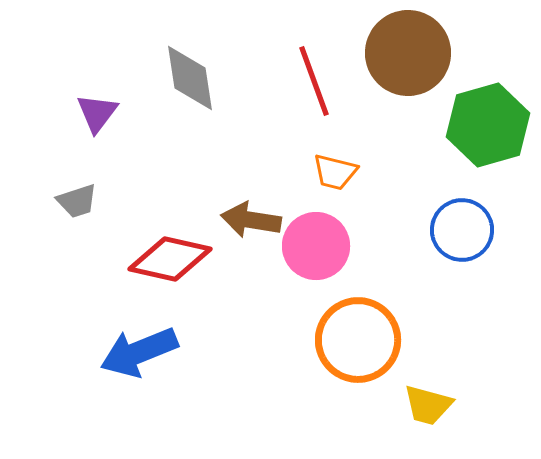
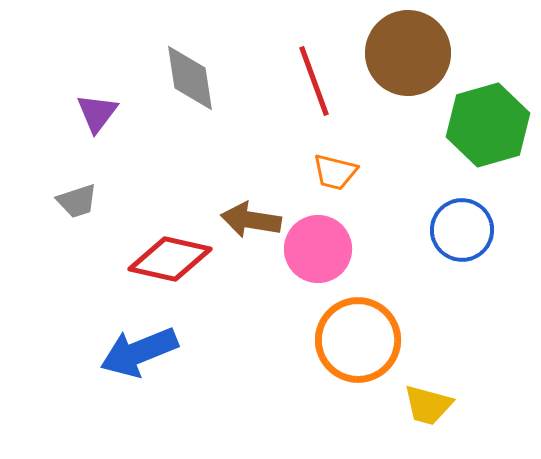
pink circle: moved 2 px right, 3 px down
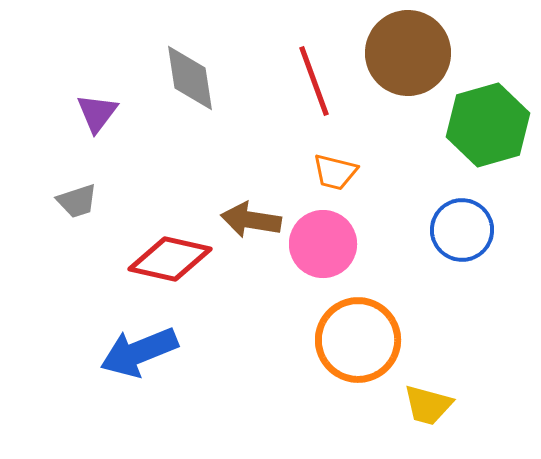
pink circle: moved 5 px right, 5 px up
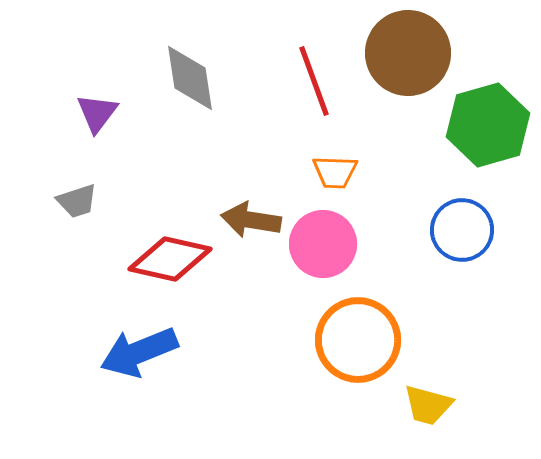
orange trapezoid: rotated 12 degrees counterclockwise
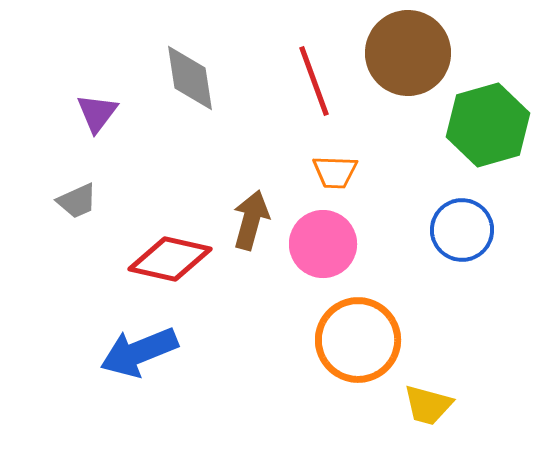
gray trapezoid: rotated 6 degrees counterclockwise
brown arrow: rotated 96 degrees clockwise
